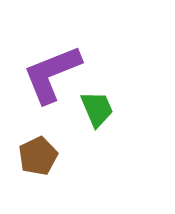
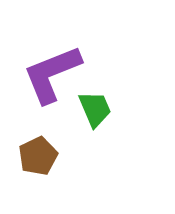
green trapezoid: moved 2 px left
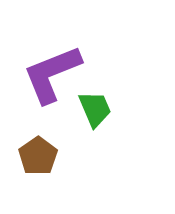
brown pentagon: rotated 9 degrees counterclockwise
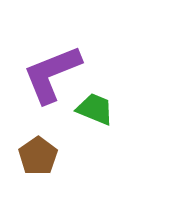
green trapezoid: rotated 45 degrees counterclockwise
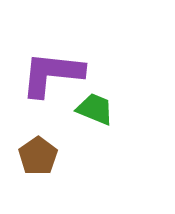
purple L-shape: rotated 28 degrees clockwise
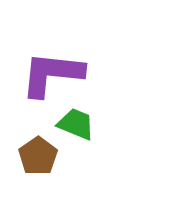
green trapezoid: moved 19 px left, 15 px down
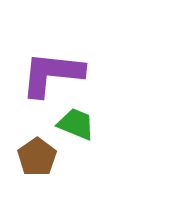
brown pentagon: moved 1 px left, 1 px down
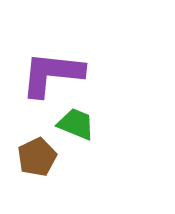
brown pentagon: rotated 9 degrees clockwise
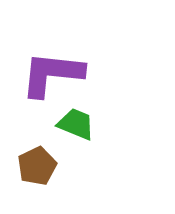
brown pentagon: moved 9 px down
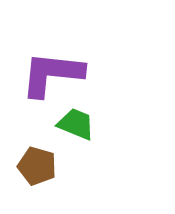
brown pentagon: rotated 30 degrees counterclockwise
